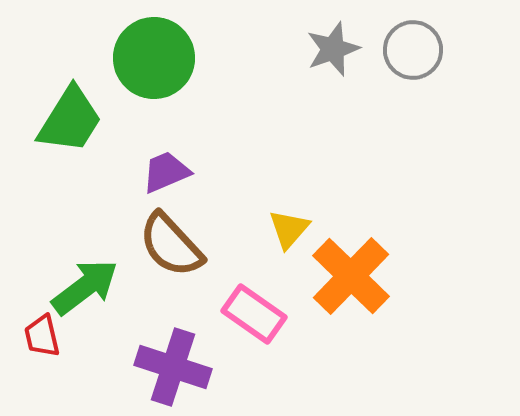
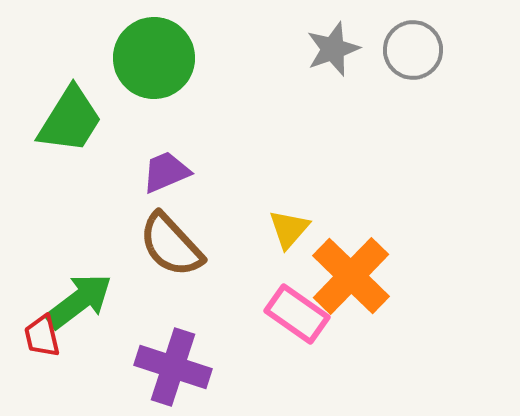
green arrow: moved 6 px left, 14 px down
pink rectangle: moved 43 px right
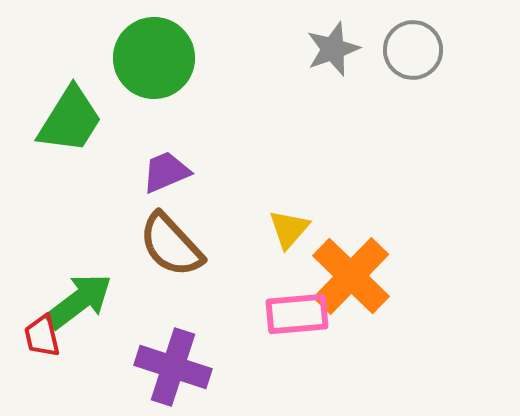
pink rectangle: rotated 40 degrees counterclockwise
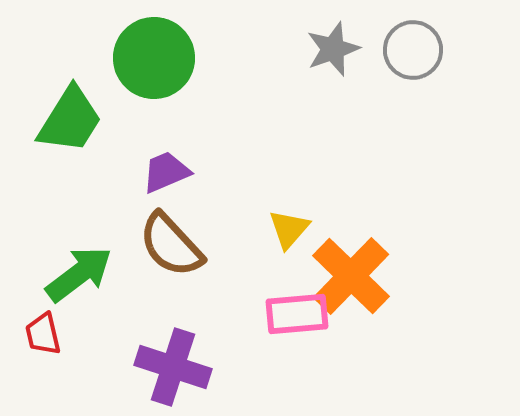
green arrow: moved 27 px up
red trapezoid: moved 1 px right, 2 px up
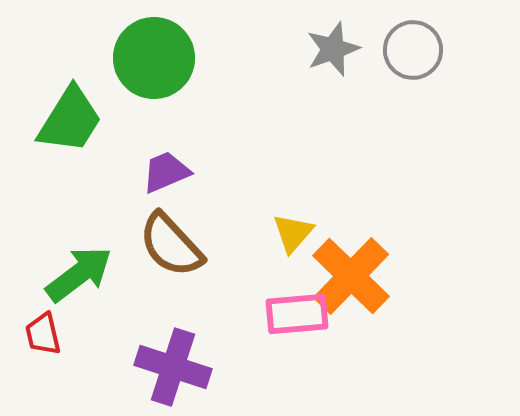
yellow triangle: moved 4 px right, 4 px down
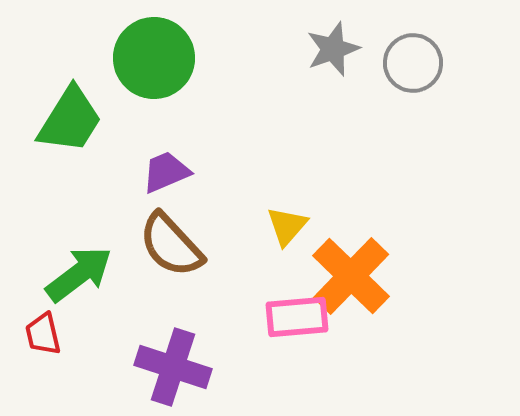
gray circle: moved 13 px down
yellow triangle: moved 6 px left, 7 px up
pink rectangle: moved 3 px down
